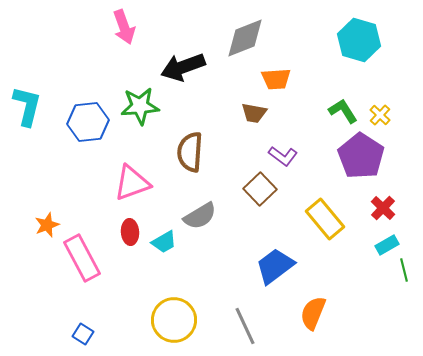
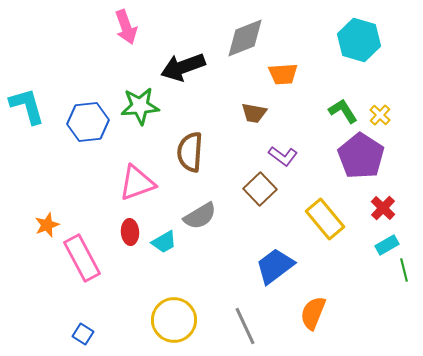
pink arrow: moved 2 px right
orange trapezoid: moved 7 px right, 5 px up
cyan L-shape: rotated 30 degrees counterclockwise
pink triangle: moved 5 px right
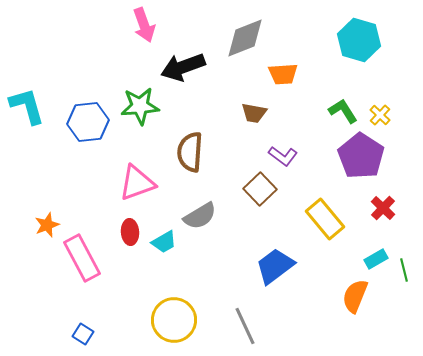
pink arrow: moved 18 px right, 2 px up
cyan rectangle: moved 11 px left, 14 px down
orange semicircle: moved 42 px right, 17 px up
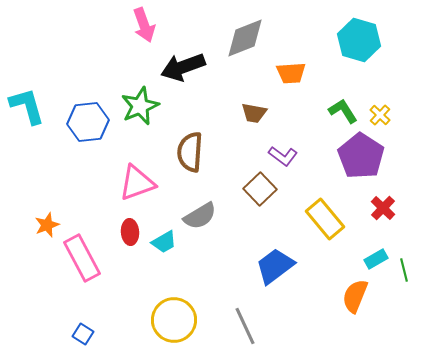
orange trapezoid: moved 8 px right, 1 px up
green star: rotated 18 degrees counterclockwise
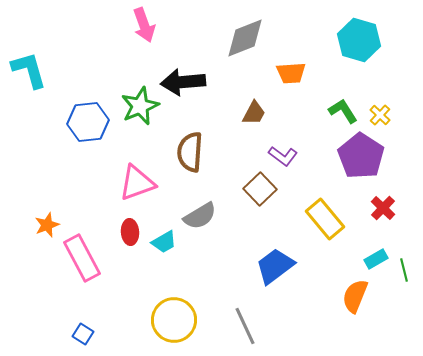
black arrow: moved 15 px down; rotated 15 degrees clockwise
cyan L-shape: moved 2 px right, 36 px up
brown trapezoid: rotated 72 degrees counterclockwise
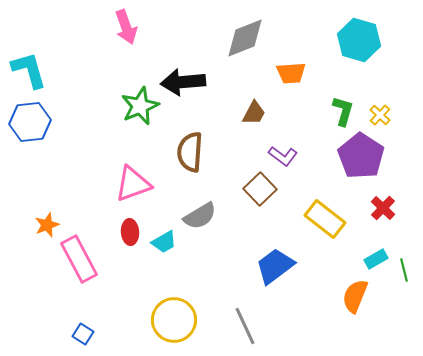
pink arrow: moved 18 px left, 2 px down
green L-shape: rotated 48 degrees clockwise
blue hexagon: moved 58 px left
pink triangle: moved 4 px left, 1 px down
yellow rectangle: rotated 12 degrees counterclockwise
pink rectangle: moved 3 px left, 1 px down
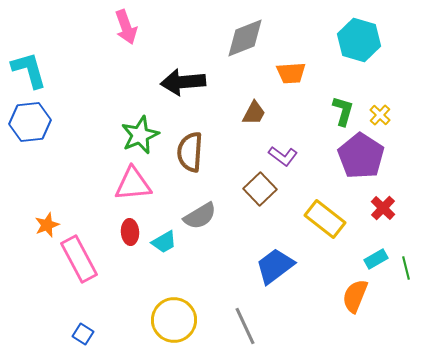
green star: moved 29 px down
pink triangle: rotated 15 degrees clockwise
green line: moved 2 px right, 2 px up
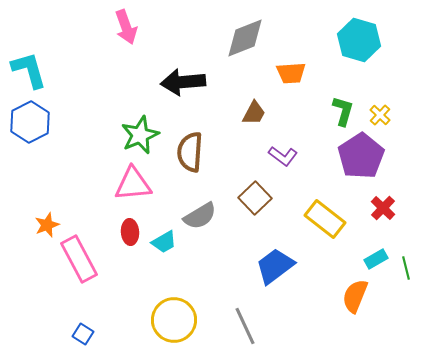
blue hexagon: rotated 21 degrees counterclockwise
purple pentagon: rotated 6 degrees clockwise
brown square: moved 5 px left, 9 px down
